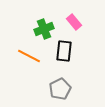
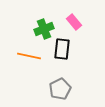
black rectangle: moved 2 px left, 2 px up
orange line: rotated 15 degrees counterclockwise
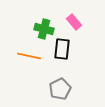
green cross: rotated 36 degrees clockwise
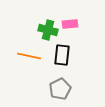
pink rectangle: moved 4 px left, 2 px down; rotated 56 degrees counterclockwise
green cross: moved 4 px right, 1 px down
black rectangle: moved 6 px down
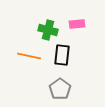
pink rectangle: moved 7 px right
gray pentagon: rotated 10 degrees counterclockwise
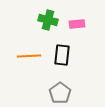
green cross: moved 10 px up
orange line: rotated 15 degrees counterclockwise
gray pentagon: moved 4 px down
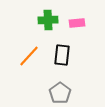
green cross: rotated 18 degrees counterclockwise
pink rectangle: moved 1 px up
orange line: rotated 45 degrees counterclockwise
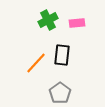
green cross: rotated 24 degrees counterclockwise
orange line: moved 7 px right, 7 px down
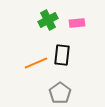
orange line: rotated 25 degrees clockwise
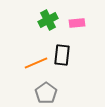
gray pentagon: moved 14 px left
